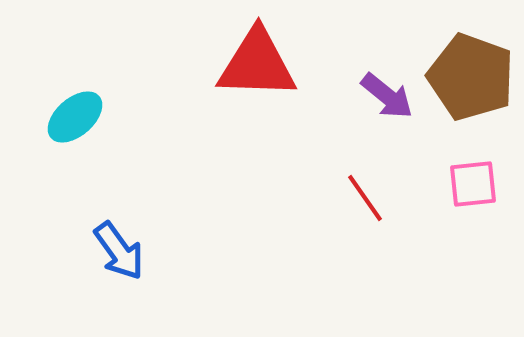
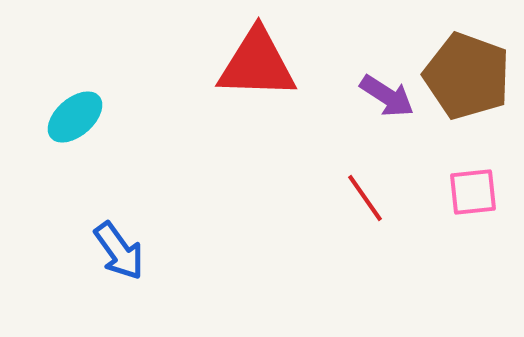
brown pentagon: moved 4 px left, 1 px up
purple arrow: rotated 6 degrees counterclockwise
pink square: moved 8 px down
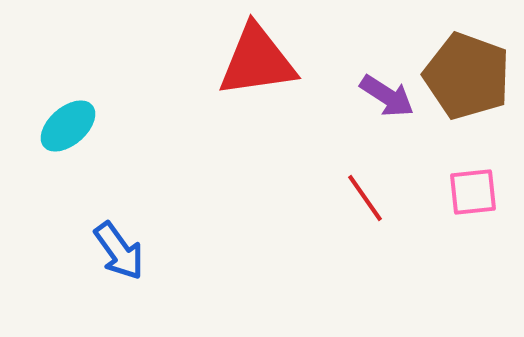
red triangle: moved 3 px up; rotated 10 degrees counterclockwise
cyan ellipse: moved 7 px left, 9 px down
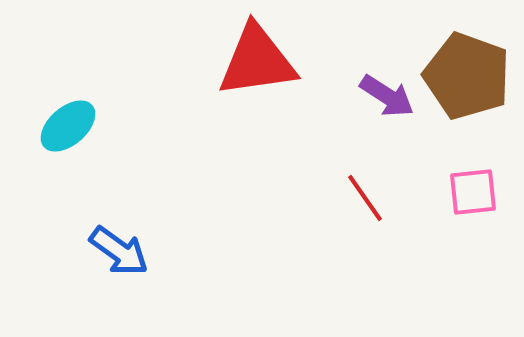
blue arrow: rotated 18 degrees counterclockwise
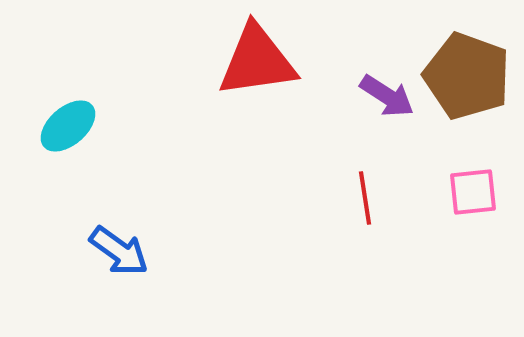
red line: rotated 26 degrees clockwise
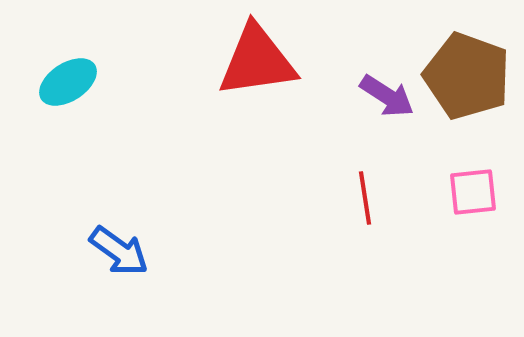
cyan ellipse: moved 44 px up; rotated 8 degrees clockwise
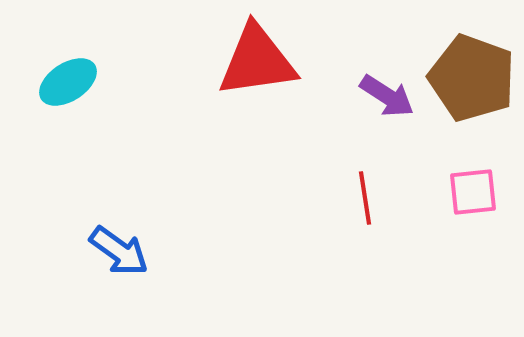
brown pentagon: moved 5 px right, 2 px down
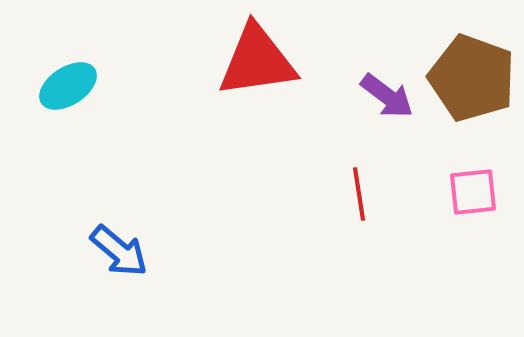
cyan ellipse: moved 4 px down
purple arrow: rotated 4 degrees clockwise
red line: moved 6 px left, 4 px up
blue arrow: rotated 4 degrees clockwise
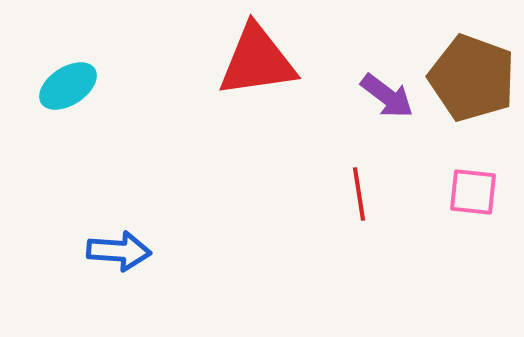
pink square: rotated 12 degrees clockwise
blue arrow: rotated 36 degrees counterclockwise
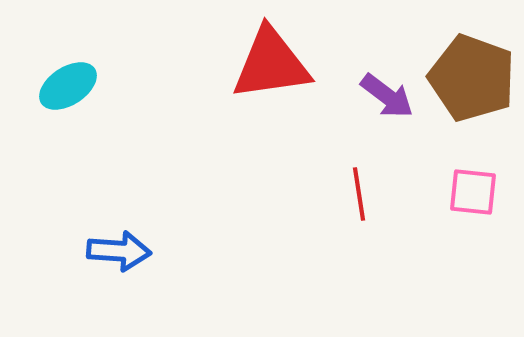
red triangle: moved 14 px right, 3 px down
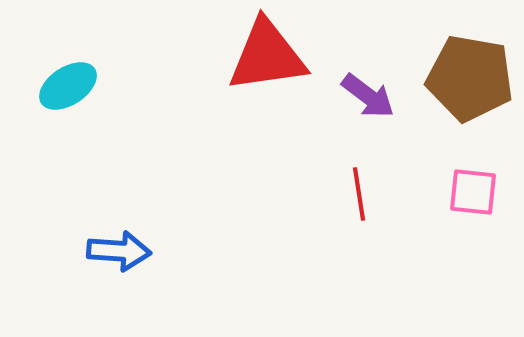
red triangle: moved 4 px left, 8 px up
brown pentagon: moved 2 px left; rotated 10 degrees counterclockwise
purple arrow: moved 19 px left
